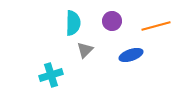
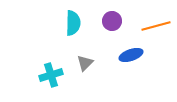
gray triangle: moved 13 px down
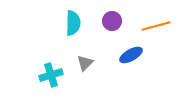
blue ellipse: rotated 10 degrees counterclockwise
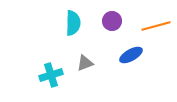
gray triangle: rotated 24 degrees clockwise
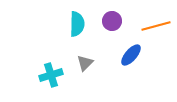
cyan semicircle: moved 4 px right, 1 px down
blue ellipse: rotated 20 degrees counterclockwise
gray triangle: rotated 24 degrees counterclockwise
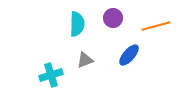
purple circle: moved 1 px right, 3 px up
blue ellipse: moved 2 px left
gray triangle: moved 3 px up; rotated 24 degrees clockwise
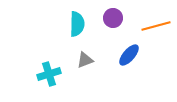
cyan cross: moved 2 px left, 1 px up
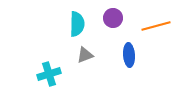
blue ellipse: rotated 45 degrees counterclockwise
gray triangle: moved 5 px up
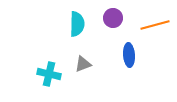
orange line: moved 1 px left, 1 px up
gray triangle: moved 2 px left, 9 px down
cyan cross: rotated 30 degrees clockwise
